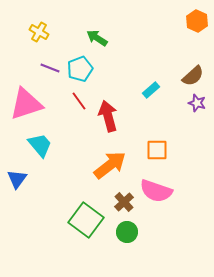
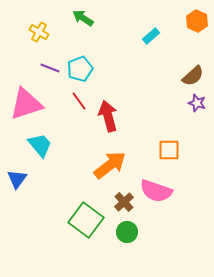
green arrow: moved 14 px left, 20 px up
cyan rectangle: moved 54 px up
orange square: moved 12 px right
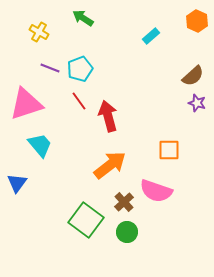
blue triangle: moved 4 px down
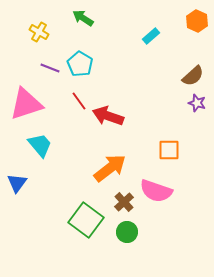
cyan pentagon: moved 5 px up; rotated 20 degrees counterclockwise
red arrow: rotated 56 degrees counterclockwise
orange arrow: moved 3 px down
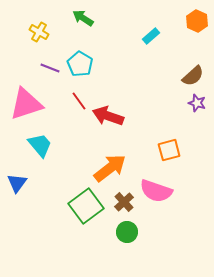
orange square: rotated 15 degrees counterclockwise
green square: moved 14 px up; rotated 16 degrees clockwise
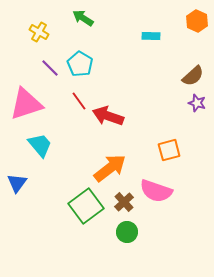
cyan rectangle: rotated 42 degrees clockwise
purple line: rotated 24 degrees clockwise
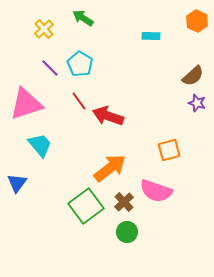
yellow cross: moved 5 px right, 3 px up; rotated 18 degrees clockwise
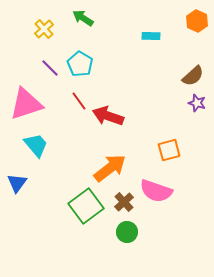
cyan trapezoid: moved 4 px left
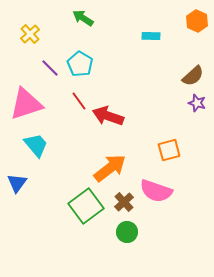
yellow cross: moved 14 px left, 5 px down
